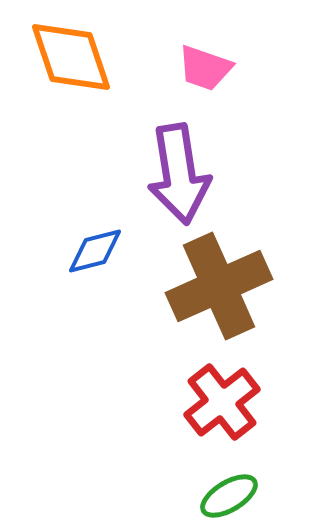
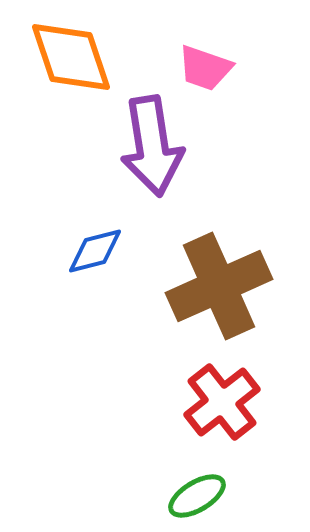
purple arrow: moved 27 px left, 28 px up
green ellipse: moved 32 px left
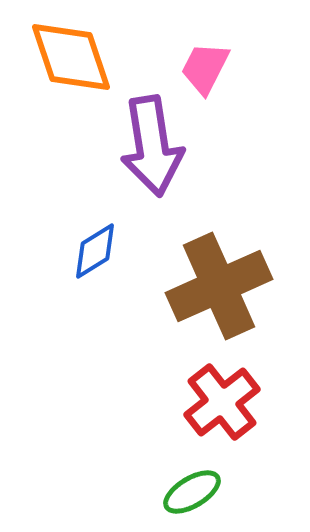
pink trapezoid: rotated 98 degrees clockwise
blue diamond: rotated 18 degrees counterclockwise
green ellipse: moved 5 px left, 4 px up
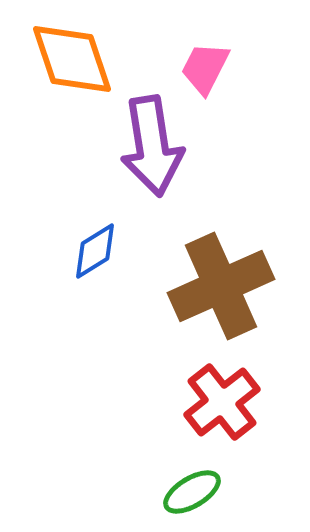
orange diamond: moved 1 px right, 2 px down
brown cross: moved 2 px right
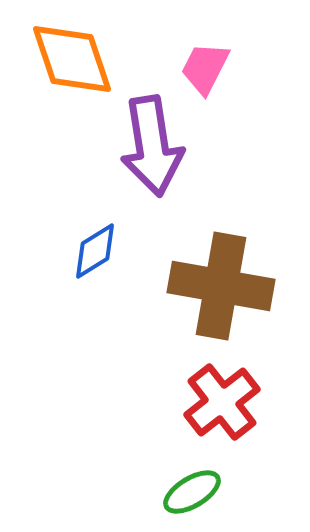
brown cross: rotated 34 degrees clockwise
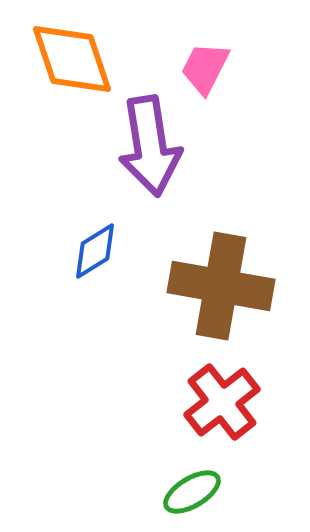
purple arrow: moved 2 px left
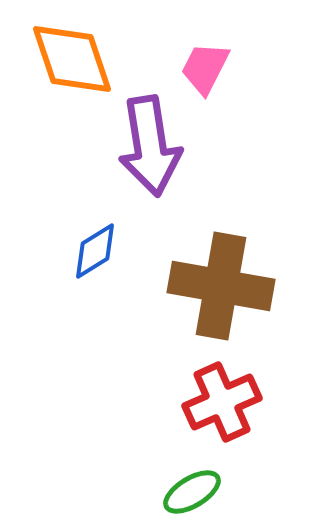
red cross: rotated 14 degrees clockwise
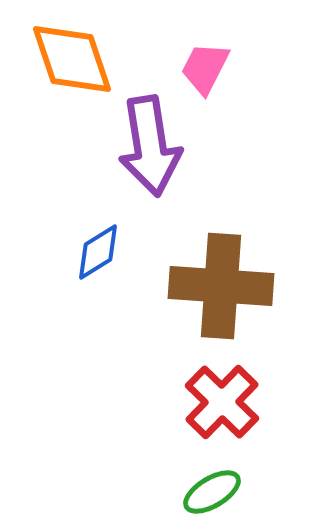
blue diamond: moved 3 px right, 1 px down
brown cross: rotated 6 degrees counterclockwise
red cross: rotated 22 degrees counterclockwise
green ellipse: moved 20 px right
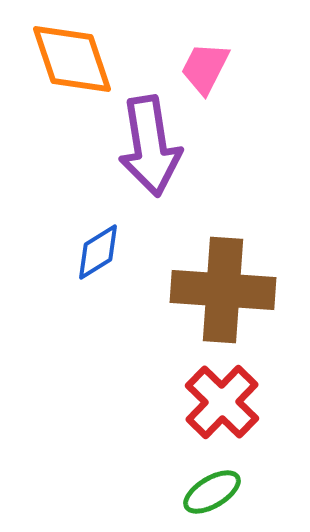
brown cross: moved 2 px right, 4 px down
